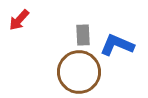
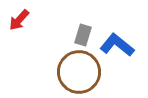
gray rectangle: rotated 20 degrees clockwise
blue L-shape: rotated 16 degrees clockwise
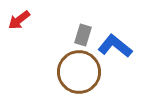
red arrow: rotated 10 degrees clockwise
blue L-shape: moved 2 px left, 1 px down
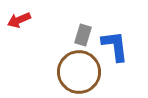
red arrow: rotated 15 degrees clockwise
blue L-shape: rotated 44 degrees clockwise
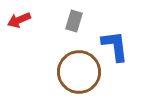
gray rectangle: moved 9 px left, 14 px up
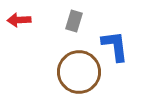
red arrow: rotated 20 degrees clockwise
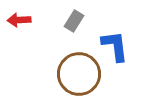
gray rectangle: rotated 15 degrees clockwise
brown circle: moved 2 px down
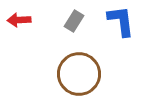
blue L-shape: moved 6 px right, 25 px up
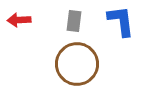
gray rectangle: rotated 25 degrees counterclockwise
brown circle: moved 2 px left, 10 px up
